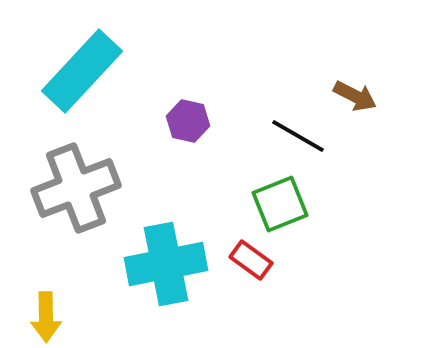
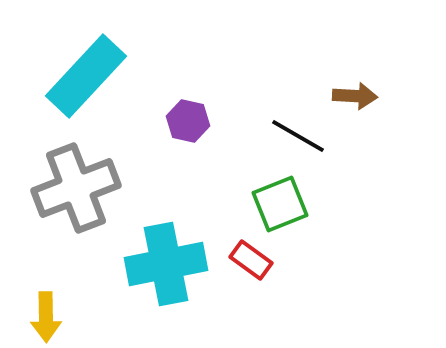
cyan rectangle: moved 4 px right, 5 px down
brown arrow: rotated 24 degrees counterclockwise
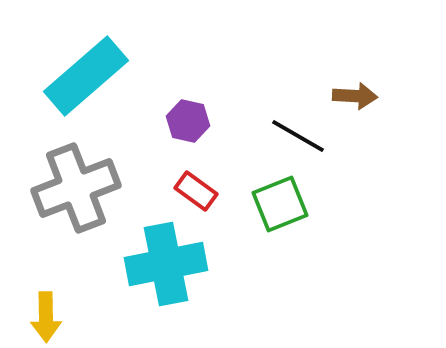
cyan rectangle: rotated 6 degrees clockwise
red rectangle: moved 55 px left, 69 px up
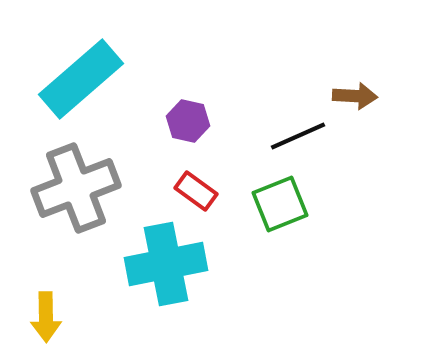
cyan rectangle: moved 5 px left, 3 px down
black line: rotated 54 degrees counterclockwise
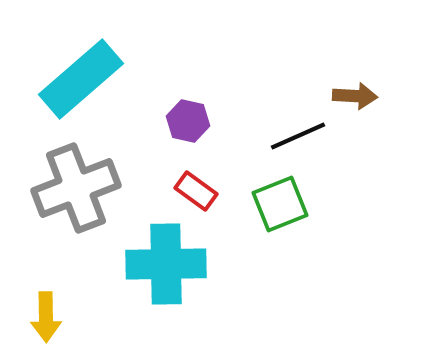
cyan cross: rotated 10 degrees clockwise
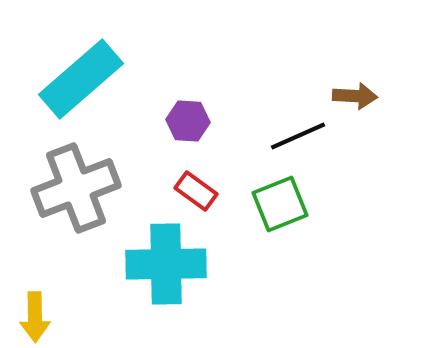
purple hexagon: rotated 9 degrees counterclockwise
yellow arrow: moved 11 px left
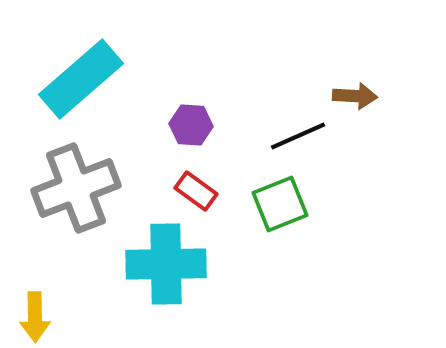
purple hexagon: moved 3 px right, 4 px down
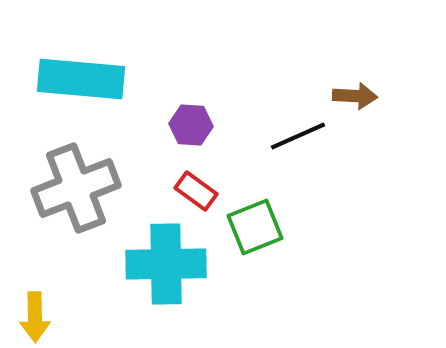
cyan rectangle: rotated 46 degrees clockwise
green square: moved 25 px left, 23 px down
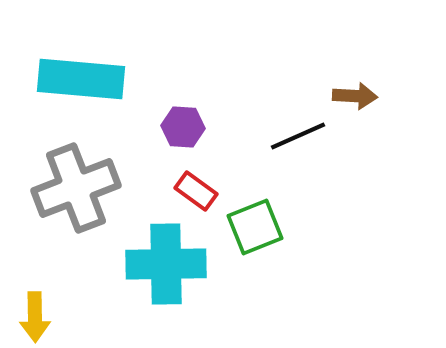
purple hexagon: moved 8 px left, 2 px down
